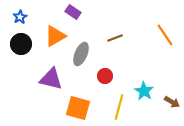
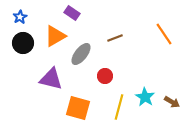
purple rectangle: moved 1 px left, 1 px down
orange line: moved 1 px left, 1 px up
black circle: moved 2 px right, 1 px up
gray ellipse: rotated 15 degrees clockwise
cyan star: moved 1 px right, 6 px down
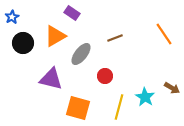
blue star: moved 8 px left
brown arrow: moved 14 px up
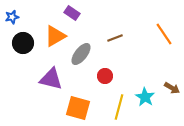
blue star: rotated 16 degrees clockwise
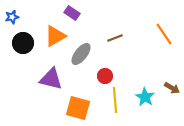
yellow line: moved 4 px left, 7 px up; rotated 20 degrees counterclockwise
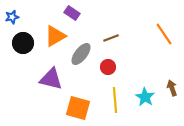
brown line: moved 4 px left
red circle: moved 3 px right, 9 px up
brown arrow: rotated 140 degrees counterclockwise
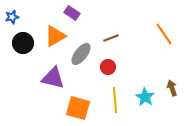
purple triangle: moved 2 px right, 1 px up
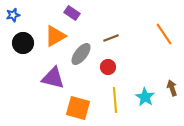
blue star: moved 1 px right, 2 px up
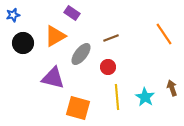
yellow line: moved 2 px right, 3 px up
